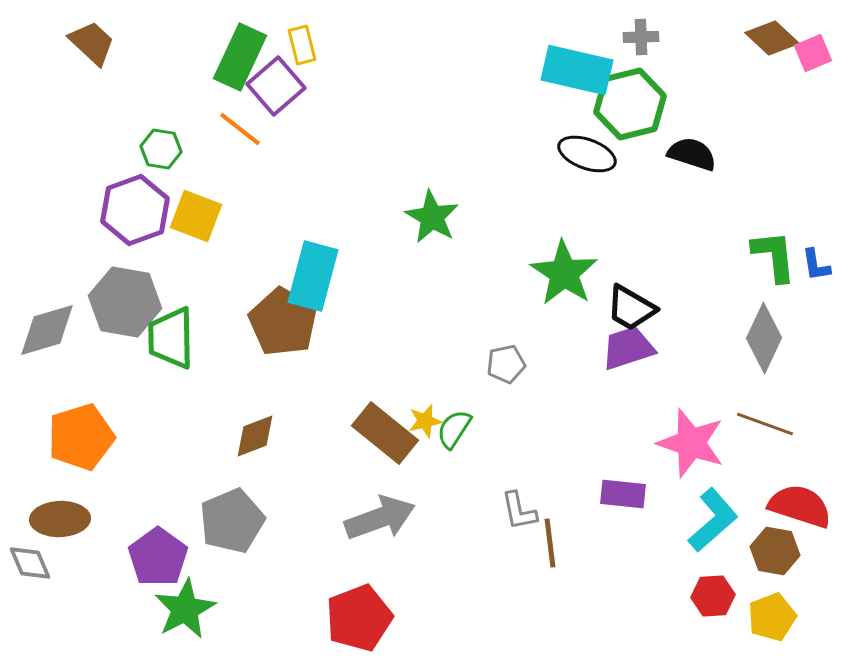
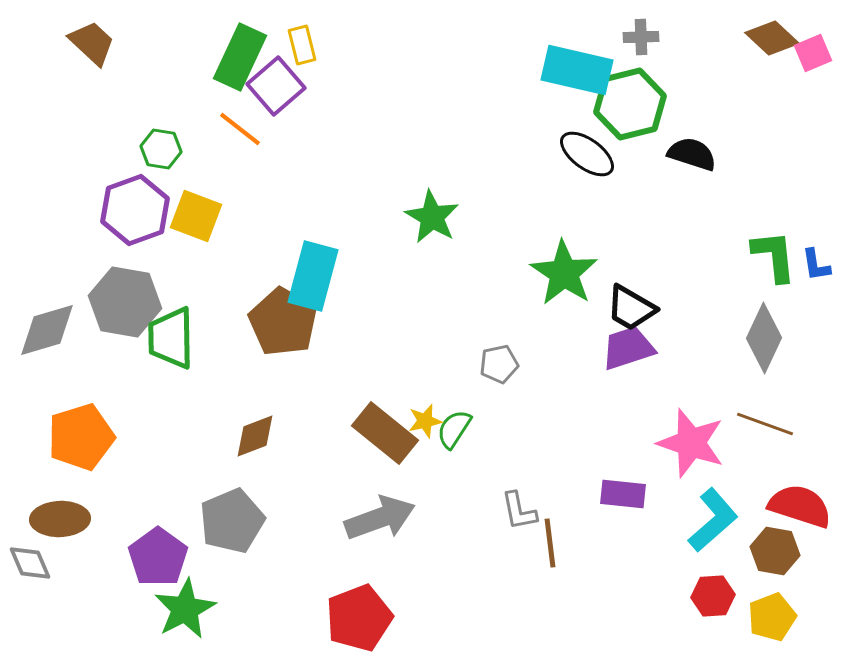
black ellipse at (587, 154): rotated 16 degrees clockwise
gray pentagon at (506, 364): moved 7 px left
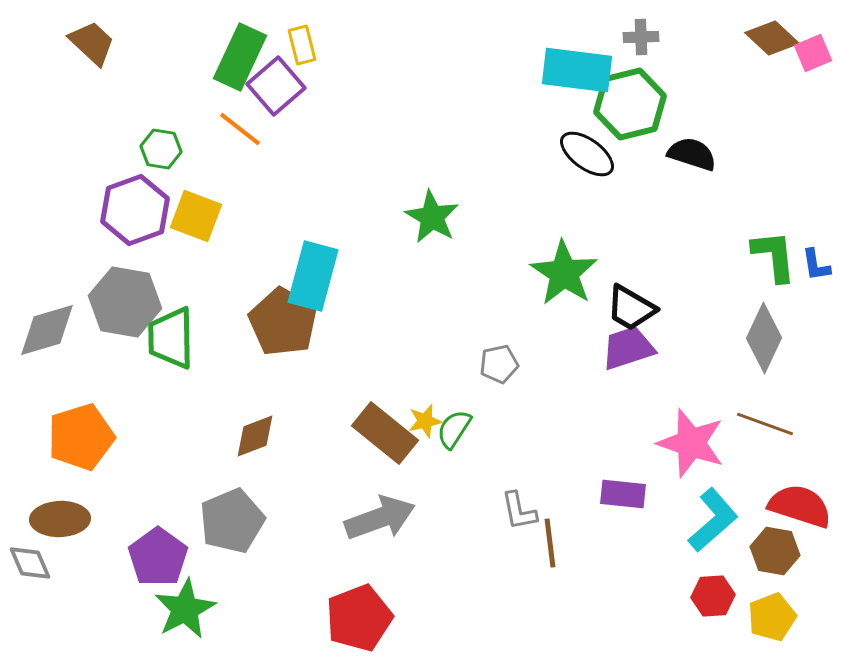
cyan rectangle at (577, 70): rotated 6 degrees counterclockwise
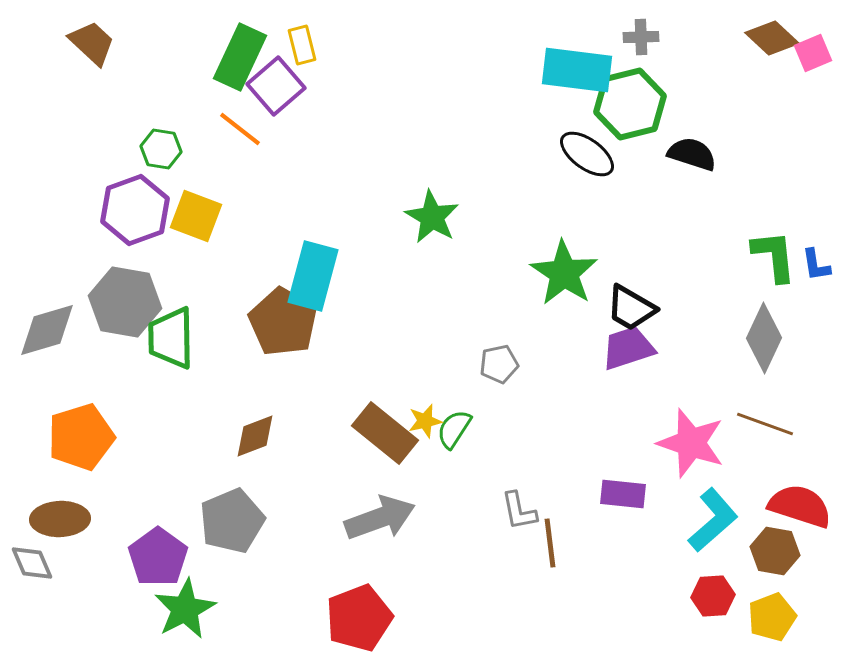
gray diamond at (30, 563): moved 2 px right
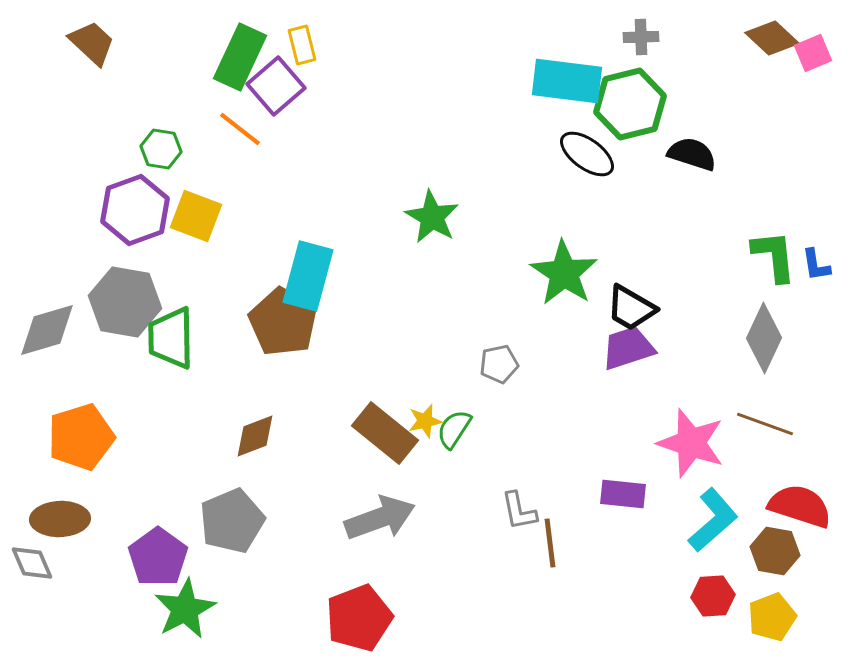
cyan rectangle at (577, 70): moved 10 px left, 11 px down
cyan rectangle at (313, 276): moved 5 px left
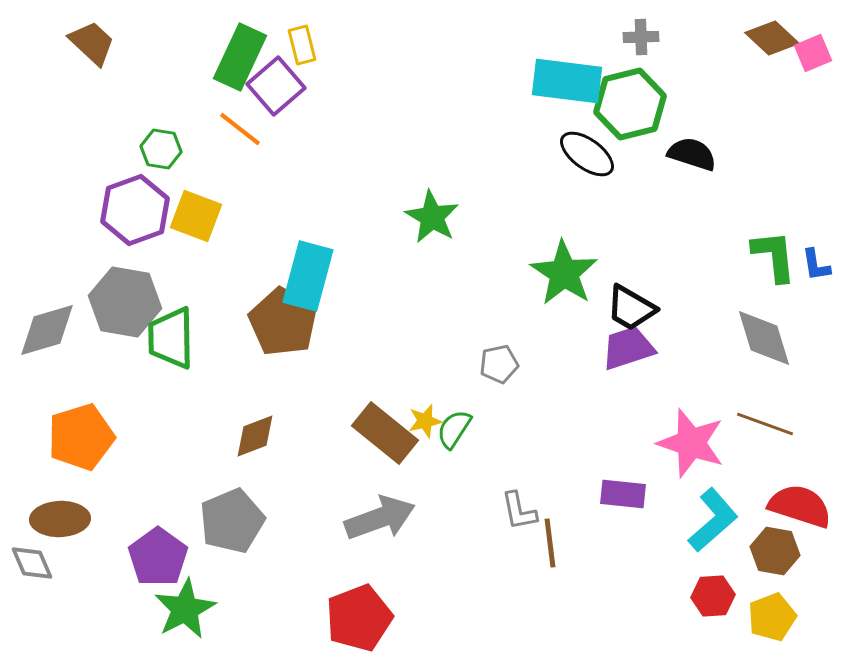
gray diamond at (764, 338): rotated 42 degrees counterclockwise
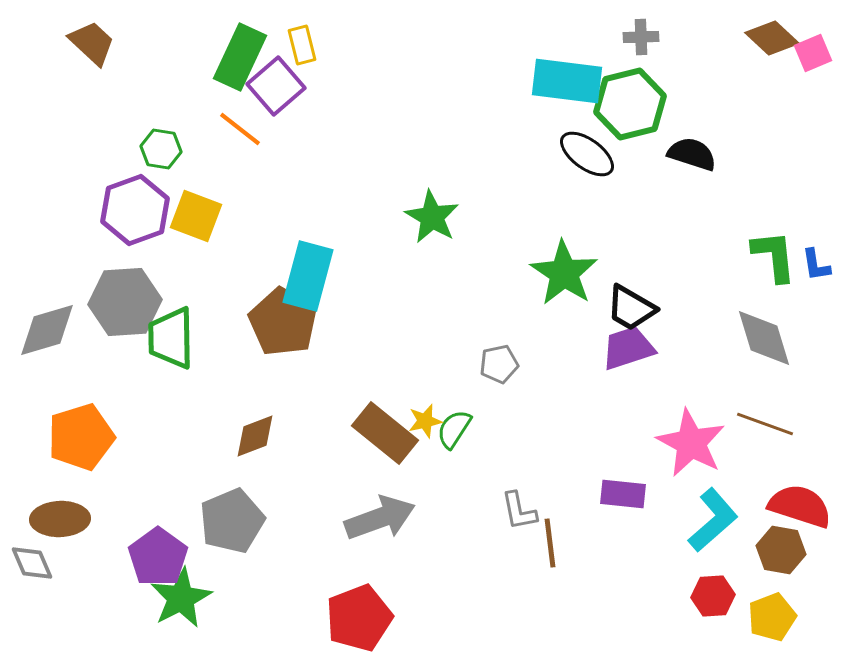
gray hexagon at (125, 302): rotated 14 degrees counterclockwise
pink star at (691, 443): rotated 10 degrees clockwise
brown hexagon at (775, 551): moved 6 px right, 1 px up
green star at (185, 609): moved 4 px left, 11 px up
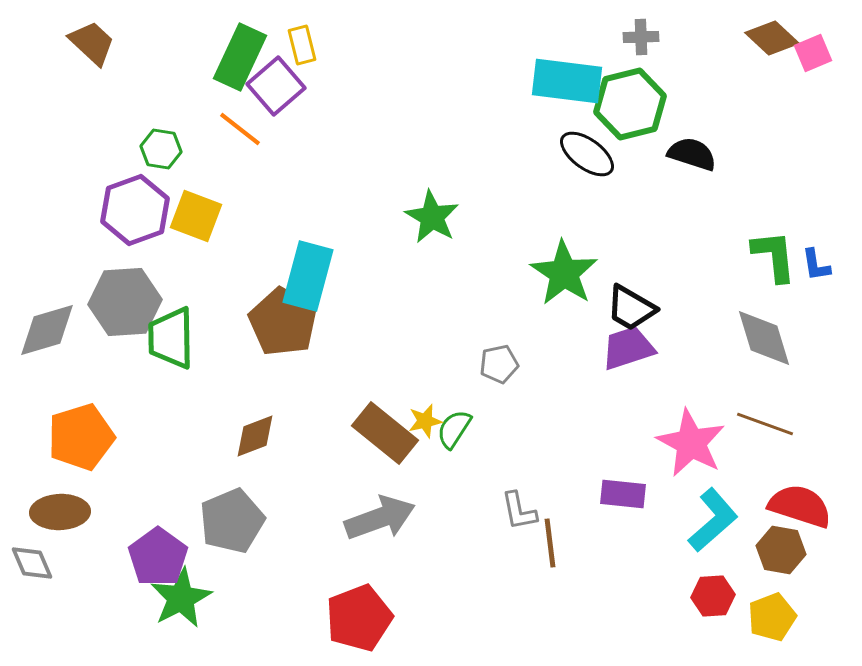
brown ellipse at (60, 519): moved 7 px up
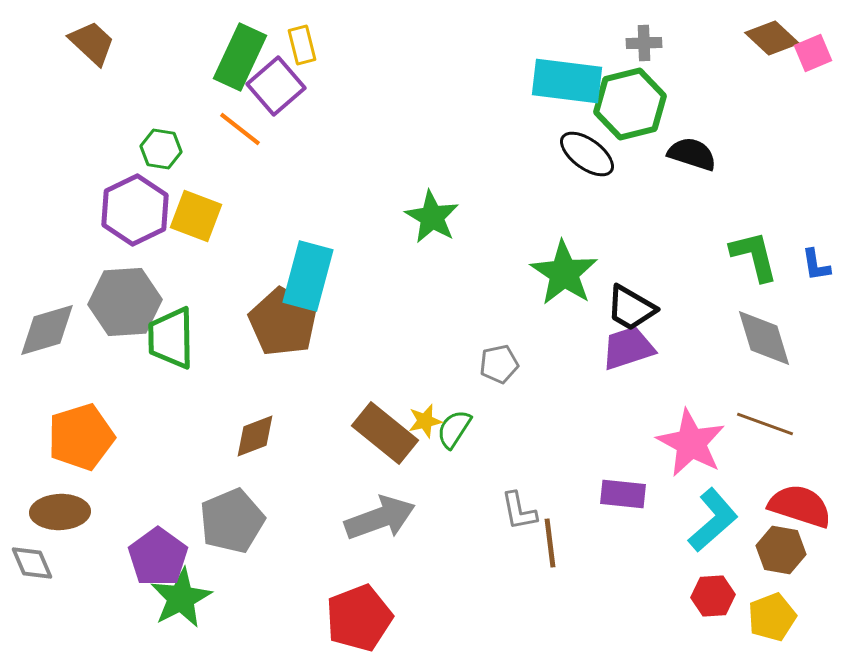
gray cross at (641, 37): moved 3 px right, 6 px down
purple hexagon at (135, 210): rotated 6 degrees counterclockwise
green L-shape at (774, 256): moved 20 px left; rotated 8 degrees counterclockwise
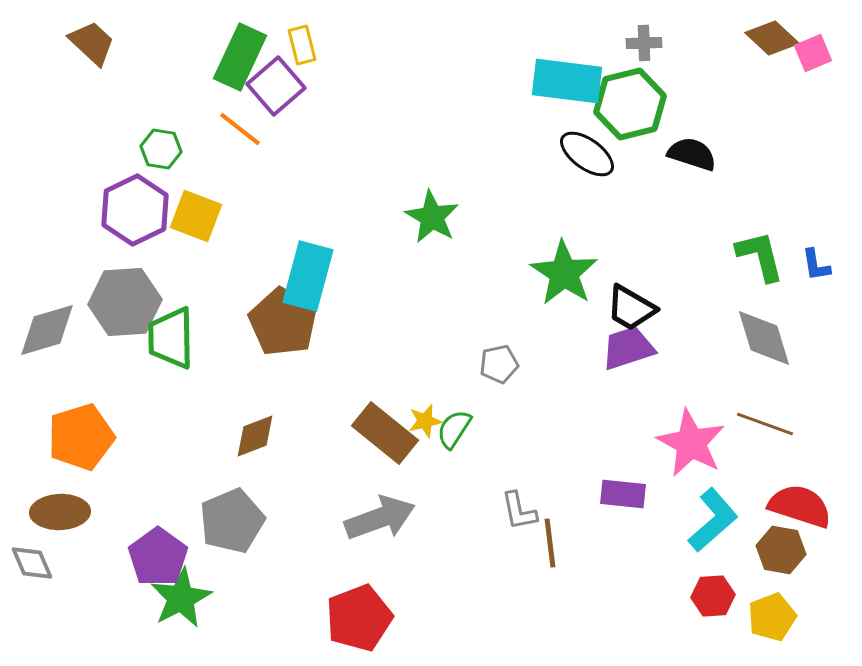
green L-shape at (754, 256): moved 6 px right
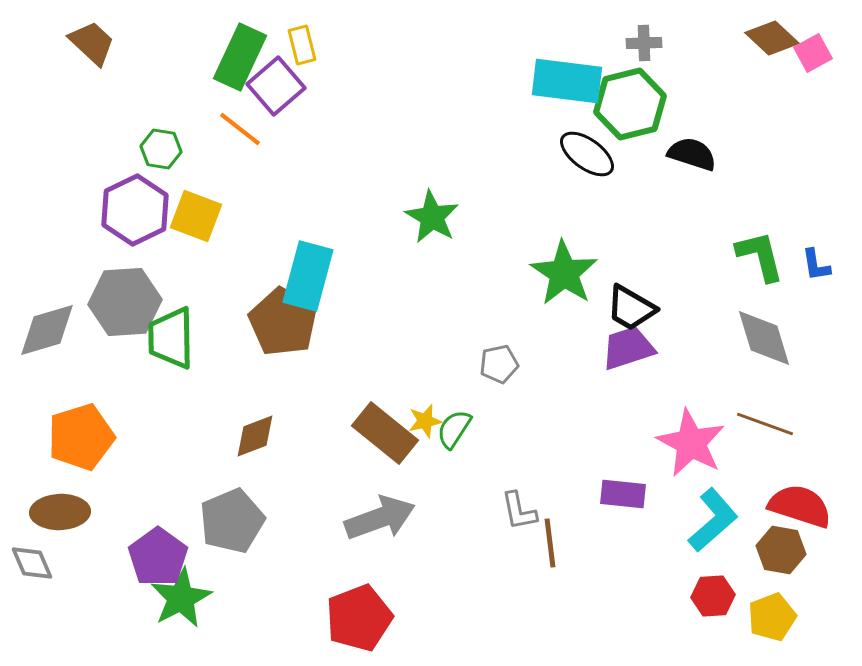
pink square at (813, 53): rotated 6 degrees counterclockwise
